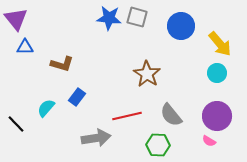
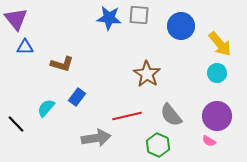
gray square: moved 2 px right, 2 px up; rotated 10 degrees counterclockwise
green hexagon: rotated 20 degrees clockwise
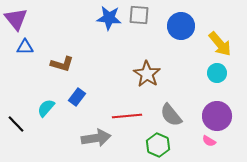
red line: rotated 8 degrees clockwise
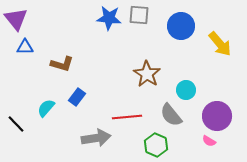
cyan circle: moved 31 px left, 17 px down
red line: moved 1 px down
green hexagon: moved 2 px left
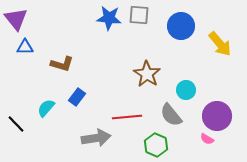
pink semicircle: moved 2 px left, 2 px up
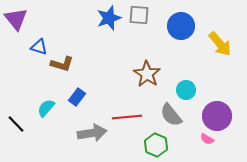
blue star: rotated 25 degrees counterclockwise
blue triangle: moved 14 px right; rotated 18 degrees clockwise
gray arrow: moved 4 px left, 5 px up
